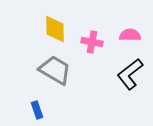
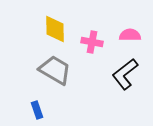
black L-shape: moved 5 px left
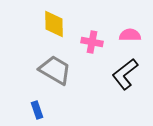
yellow diamond: moved 1 px left, 5 px up
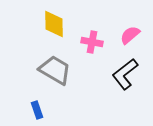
pink semicircle: rotated 40 degrees counterclockwise
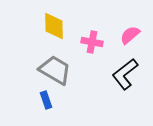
yellow diamond: moved 2 px down
blue rectangle: moved 9 px right, 10 px up
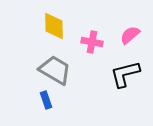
black L-shape: rotated 24 degrees clockwise
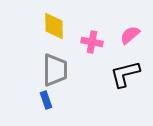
gray trapezoid: rotated 60 degrees clockwise
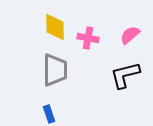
yellow diamond: moved 1 px right, 1 px down
pink cross: moved 4 px left, 4 px up
black L-shape: moved 1 px down
blue rectangle: moved 3 px right, 14 px down
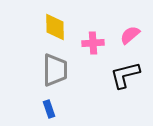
pink cross: moved 5 px right, 5 px down; rotated 15 degrees counterclockwise
blue rectangle: moved 5 px up
